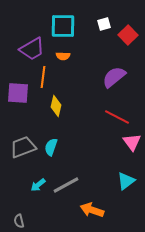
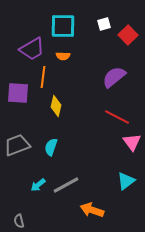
gray trapezoid: moved 6 px left, 2 px up
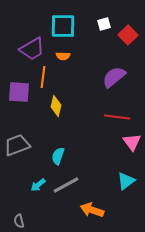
purple square: moved 1 px right, 1 px up
red line: rotated 20 degrees counterclockwise
cyan semicircle: moved 7 px right, 9 px down
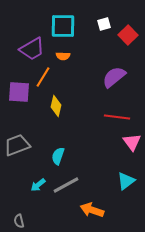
orange line: rotated 25 degrees clockwise
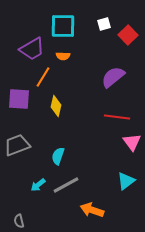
purple semicircle: moved 1 px left
purple square: moved 7 px down
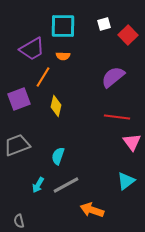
purple square: rotated 25 degrees counterclockwise
cyan arrow: rotated 21 degrees counterclockwise
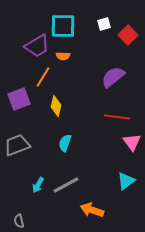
purple trapezoid: moved 5 px right, 3 px up
cyan semicircle: moved 7 px right, 13 px up
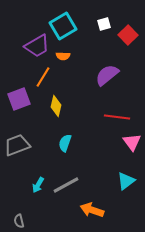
cyan square: rotated 32 degrees counterclockwise
purple semicircle: moved 6 px left, 2 px up
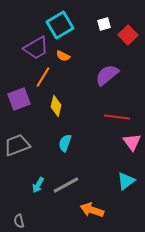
cyan square: moved 3 px left, 1 px up
purple trapezoid: moved 1 px left, 2 px down
orange semicircle: rotated 24 degrees clockwise
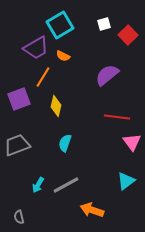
gray semicircle: moved 4 px up
